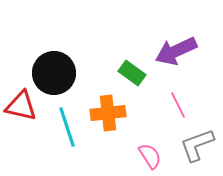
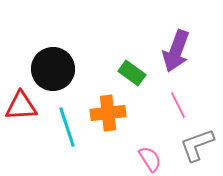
purple arrow: rotated 45 degrees counterclockwise
black circle: moved 1 px left, 4 px up
red triangle: rotated 16 degrees counterclockwise
pink semicircle: moved 3 px down
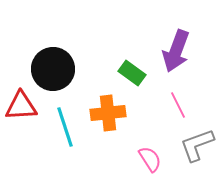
cyan line: moved 2 px left
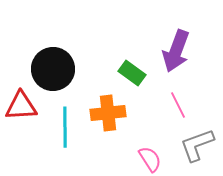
cyan line: rotated 18 degrees clockwise
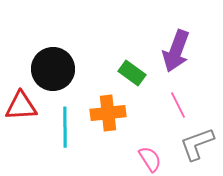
gray L-shape: moved 1 px up
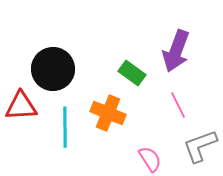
orange cross: rotated 28 degrees clockwise
gray L-shape: moved 3 px right, 2 px down
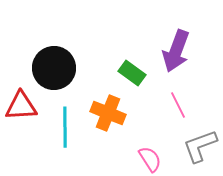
black circle: moved 1 px right, 1 px up
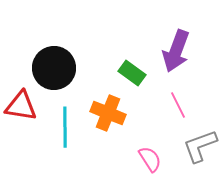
red triangle: rotated 12 degrees clockwise
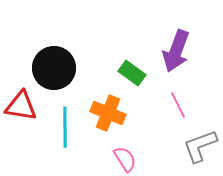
pink semicircle: moved 25 px left
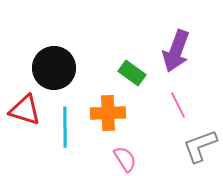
red triangle: moved 4 px right, 4 px down; rotated 8 degrees clockwise
orange cross: rotated 24 degrees counterclockwise
